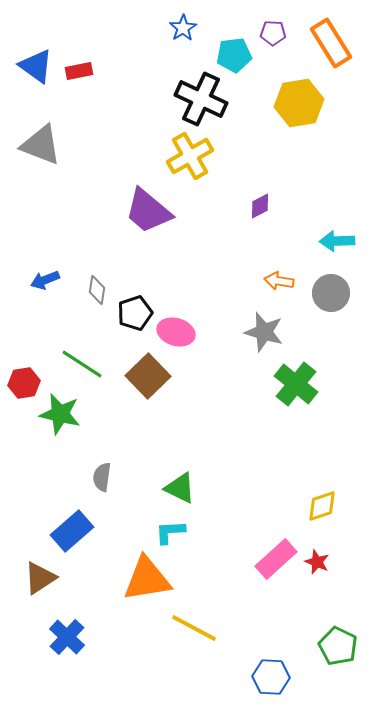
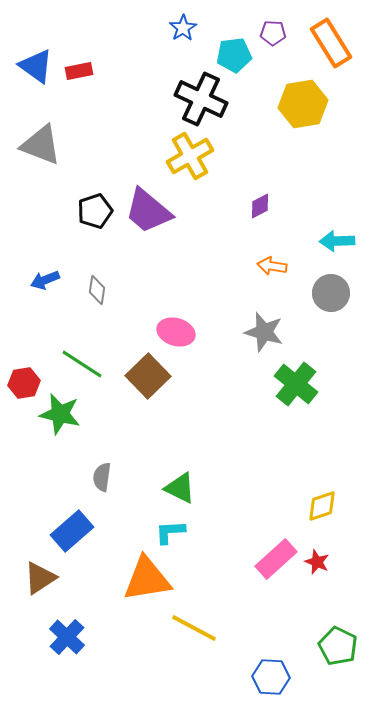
yellow hexagon: moved 4 px right, 1 px down
orange arrow: moved 7 px left, 15 px up
black pentagon: moved 40 px left, 102 px up
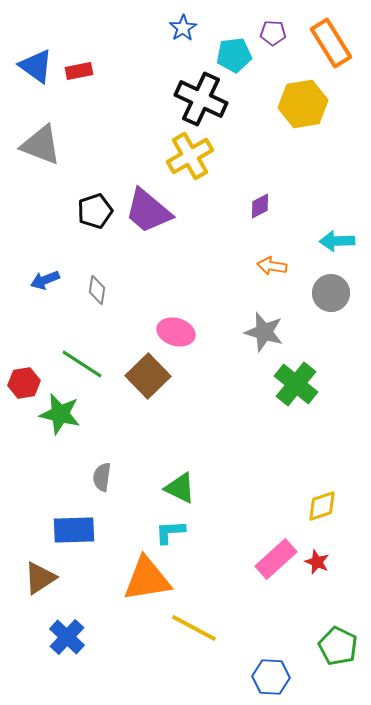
blue rectangle: moved 2 px right, 1 px up; rotated 39 degrees clockwise
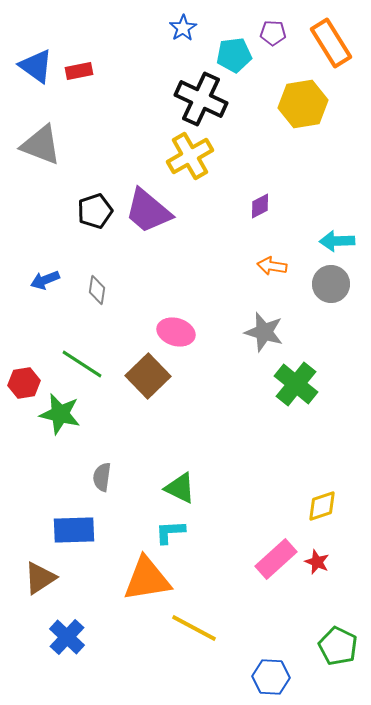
gray circle: moved 9 px up
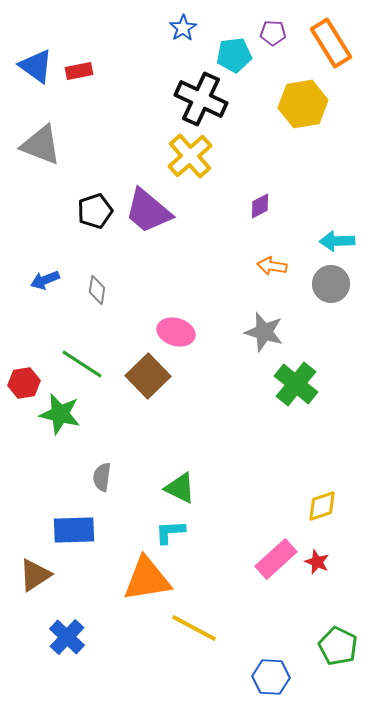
yellow cross: rotated 12 degrees counterclockwise
brown triangle: moved 5 px left, 3 px up
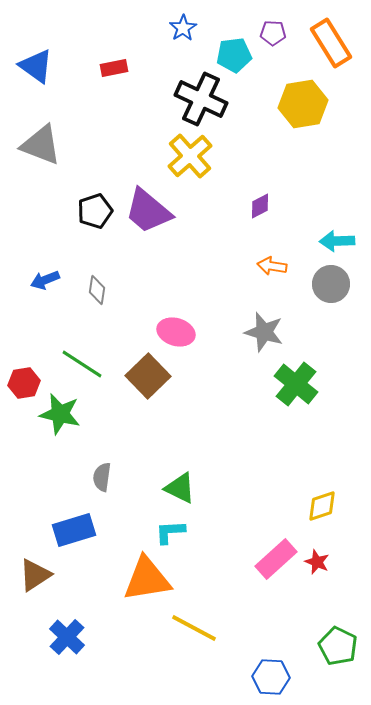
red rectangle: moved 35 px right, 3 px up
blue rectangle: rotated 15 degrees counterclockwise
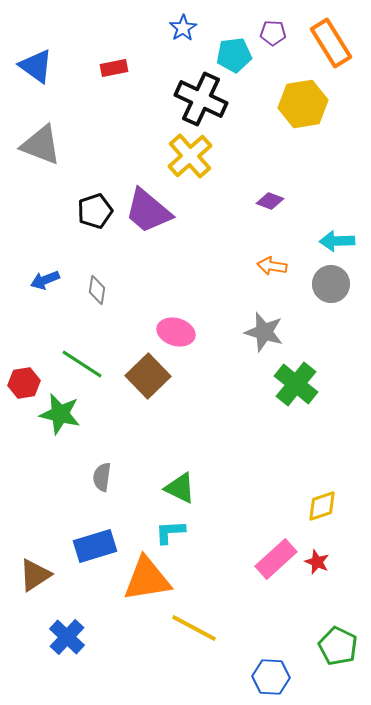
purple diamond: moved 10 px right, 5 px up; rotated 48 degrees clockwise
blue rectangle: moved 21 px right, 16 px down
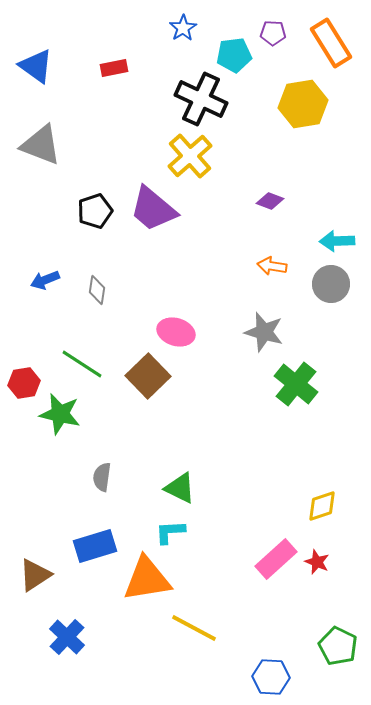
purple trapezoid: moved 5 px right, 2 px up
